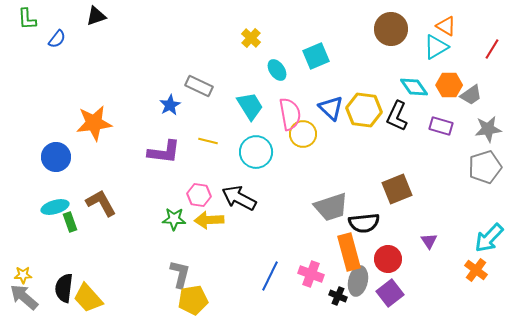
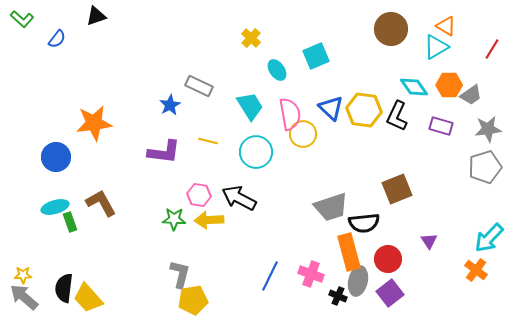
green L-shape at (27, 19): moved 5 px left; rotated 45 degrees counterclockwise
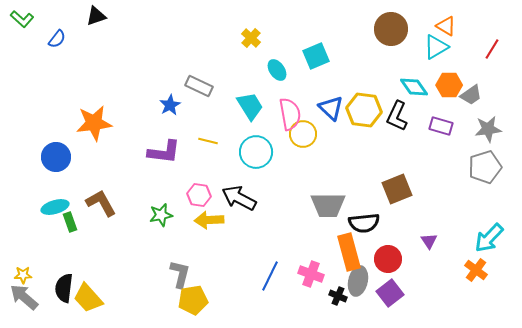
gray trapezoid at (331, 207): moved 3 px left, 2 px up; rotated 18 degrees clockwise
green star at (174, 219): moved 13 px left, 4 px up; rotated 15 degrees counterclockwise
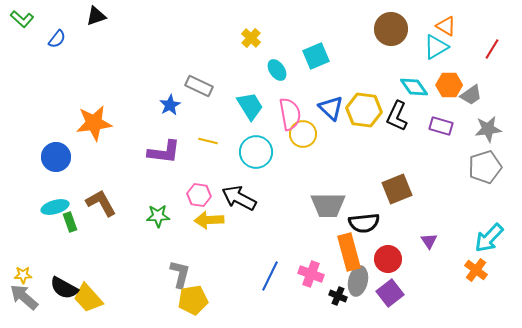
green star at (161, 215): moved 3 px left, 1 px down; rotated 10 degrees clockwise
black semicircle at (64, 288): rotated 68 degrees counterclockwise
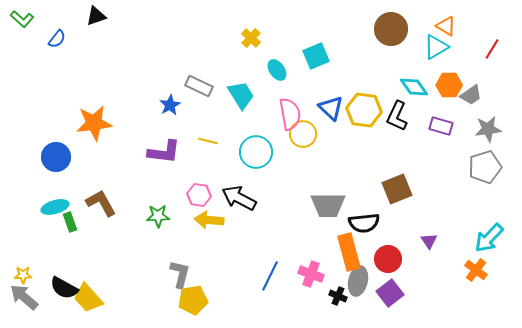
cyan trapezoid at (250, 106): moved 9 px left, 11 px up
yellow arrow at (209, 220): rotated 8 degrees clockwise
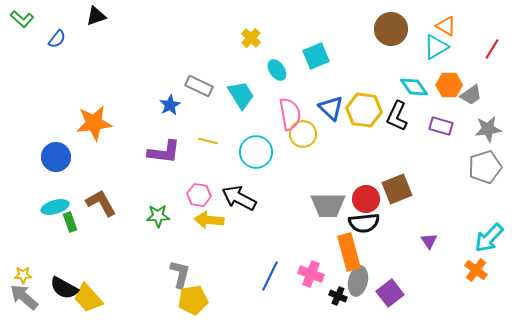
red circle at (388, 259): moved 22 px left, 60 px up
